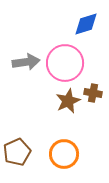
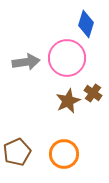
blue diamond: rotated 56 degrees counterclockwise
pink circle: moved 2 px right, 5 px up
brown cross: rotated 24 degrees clockwise
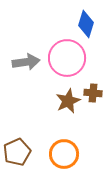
brown cross: rotated 30 degrees counterclockwise
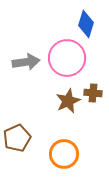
brown pentagon: moved 14 px up
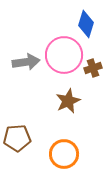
pink circle: moved 3 px left, 3 px up
brown cross: moved 25 px up; rotated 24 degrees counterclockwise
brown pentagon: rotated 20 degrees clockwise
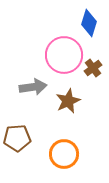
blue diamond: moved 3 px right, 1 px up
gray arrow: moved 7 px right, 25 px down
brown cross: rotated 18 degrees counterclockwise
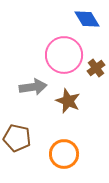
blue diamond: moved 2 px left, 4 px up; rotated 48 degrees counterclockwise
brown cross: moved 3 px right
brown star: rotated 25 degrees counterclockwise
brown pentagon: rotated 16 degrees clockwise
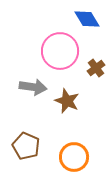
pink circle: moved 4 px left, 4 px up
gray arrow: rotated 16 degrees clockwise
brown star: moved 1 px left
brown pentagon: moved 9 px right, 8 px down; rotated 12 degrees clockwise
orange circle: moved 10 px right, 3 px down
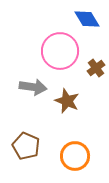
orange circle: moved 1 px right, 1 px up
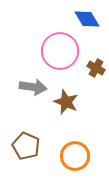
brown cross: rotated 24 degrees counterclockwise
brown star: moved 1 px left, 1 px down
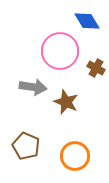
blue diamond: moved 2 px down
